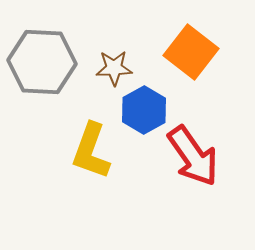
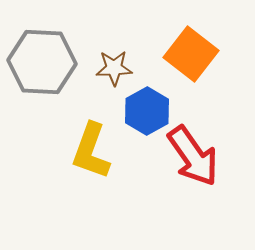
orange square: moved 2 px down
blue hexagon: moved 3 px right, 1 px down
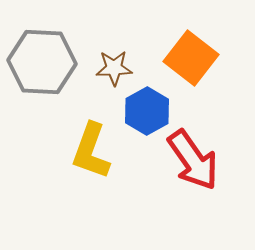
orange square: moved 4 px down
red arrow: moved 4 px down
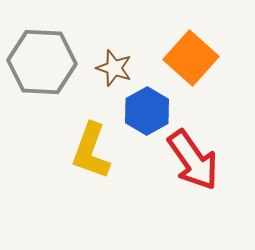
orange square: rotated 4 degrees clockwise
brown star: rotated 21 degrees clockwise
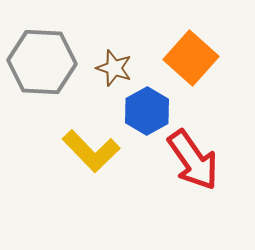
yellow L-shape: rotated 64 degrees counterclockwise
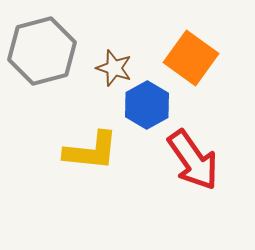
orange square: rotated 6 degrees counterclockwise
gray hexagon: moved 11 px up; rotated 18 degrees counterclockwise
blue hexagon: moved 6 px up
yellow L-shape: rotated 40 degrees counterclockwise
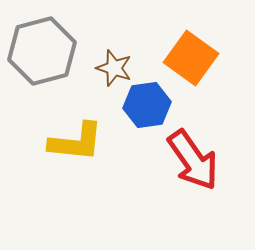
blue hexagon: rotated 21 degrees clockwise
yellow L-shape: moved 15 px left, 9 px up
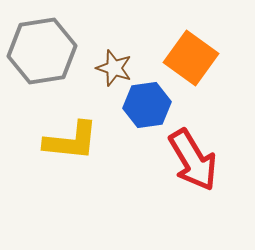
gray hexagon: rotated 6 degrees clockwise
yellow L-shape: moved 5 px left, 1 px up
red arrow: rotated 4 degrees clockwise
